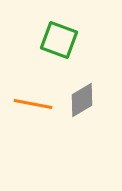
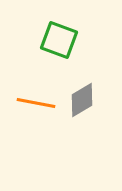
orange line: moved 3 px right, 1 px up
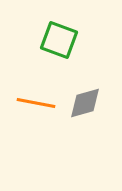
gray diamond: moved 3 px right, 3 px down; rotated 15 degrees clockwise
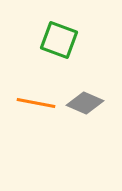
gray diamond: rotated 39 degrees clockwise
